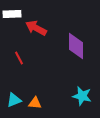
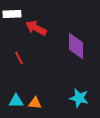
cyan star: moved 3 px left, 2 px down
cyan triangle: moved 2 px right, 1 px down; rotated 21 degrees clockwise
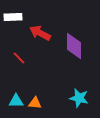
white rectangle: moved 1 px right, 3 px down
red arrow: moved 4 px right, 5 px down
purple diamond: moved 2 px left
red line: rotated 16 degrees counterclockwise
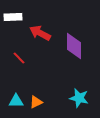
orange triangle: moved 1 px right, 1 px up; rotated 32 degrees counterclockwise
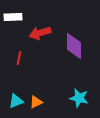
red arrow: rotated 45 degrees counterclockwise
red line: rotated 56 degrees clockwise
cyan triangle: rotated 21 degrees counterclockwise
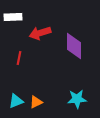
cyan star: moved 2 px left, 1 px down; rotated 18 degrees counterclockwise
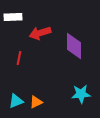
cyan star: moved 4 px right, 5 px up
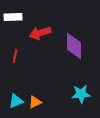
red line: moved 4 px left, 2 px up
orange triangle: moved 1 px left
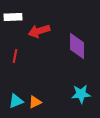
red arrow: moved 1 px left, 2 px up
purple diamond: moved 3 px right
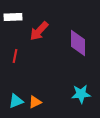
red arrow: rotated 30 degrees counterclockwise
purple diamond: moved 1 px right, 3 px up
